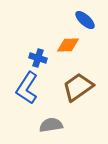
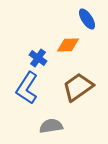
blue ellipse: moved 2 px right, 1 px up; rotated 15 degrees clockwise
blue cross: rotated 18 degrees clockwise
gray semicircle: moved 1 px down
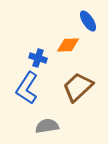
blue ellipse: moved 1 px right, 2 px down
blue cross: rotated 18 degrees counterclockwise
brown trapezoid: rotated 8 degrees counterclockwise
gray semicircle: moved 4 px left
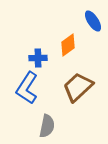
blue ellipse: moved 5 px right
orange diamond: rotated 35 degrees counterclockwise
blue cross: rotated 18 degrees counterclockwise
gray semicircle: rotated 110 degrees clockwise
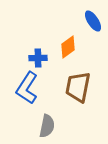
orange diamond: moved 2 px down
brown trapezoid: rotated 36 degrees counterclockwise
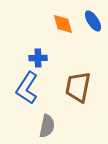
orange diamond: moved 5 px left, 23 px up; rotated 70 degrees counterclockwise
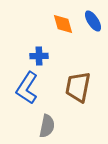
blue cross: moved 1 px right, 2 px up
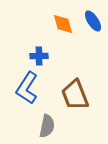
brown trapezoid: moved 3 px left, 8 px down; rotated 32 degrees counterclockwise
